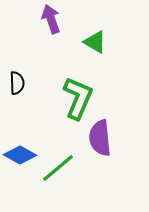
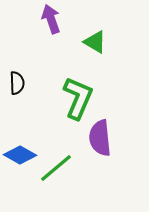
green line: moved 2 px left
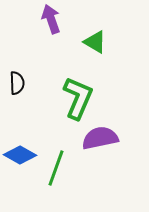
purple semicircle: rotated 84 degrees clockwise
green line: rotated 30 degrees counterclockwise
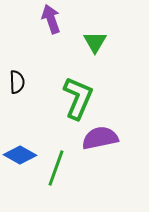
green triangle: rotated 30 degrees clockwise
black semicircle: moved 1 px up
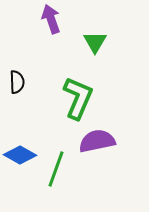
purple semicircle: moved 3 px left, 3 px down
green line: moved 1 px down
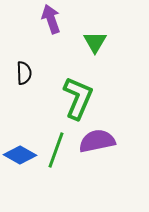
black semicircle: moved 7 px right, 9 px up
green line: moved 19 px up
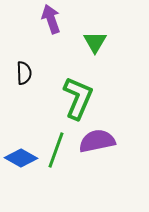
blue diamond: moved 1 px right, 3 px down
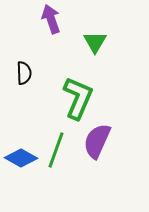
purple semicircle: rotated 54 degrees counterclockwise
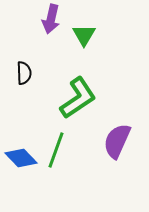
purple arrow: rotated 148 degrees counterclockwise
green triangle: moved 11 px left, 7 px up
green L-shape: rotated 33 degrees clockwise
purple semicircle: moved 20 px right
blue diamond: rotated 16 degrees clockwise
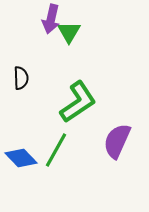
green triangle: moved 15 px left, 3 px up
black semicircle: moved 3 px left, 5 px down
green L-shape: moved 4 px down
green line: rotated 9 degrees clockwise
